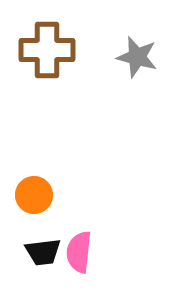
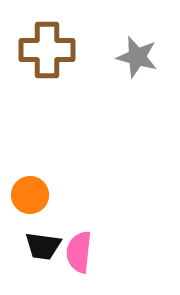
orange circle: moved 4 px left
black trapezoid: moved 6 px up; rotated 15 degrees clockwise
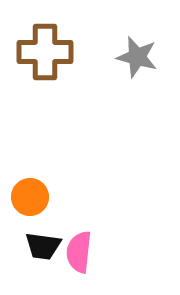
brown cross: moved 2 px left, 2 px down
orange circle: moved 2 px down
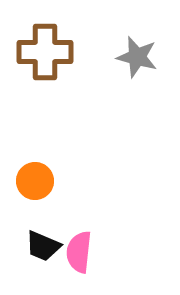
orange circle: moved 5 px right, 16 px up
black trapezoid: rotated 15 degrees clockwise
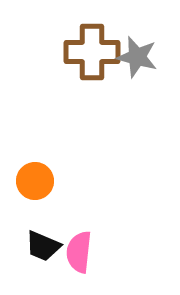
brown cross: moved 47 px right
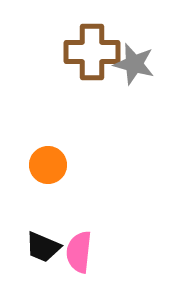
gray star: moved 3 px left, 7 px down
orange circle: moved 13 px right, 16 px up
black trapezoid: moved 1 px down
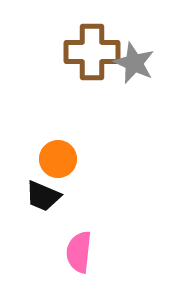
gray star: moved 1 px up; rotated 9 degrees clockwise
orange circle: moved 10 px right, 6 px up
black trapezoid: moved 51 px up
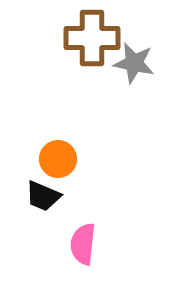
brown cross: moved 14 px up
gray star: rotated 12 degrees counterclockwise
pink semicircle: moved 4 px right, 8 px up
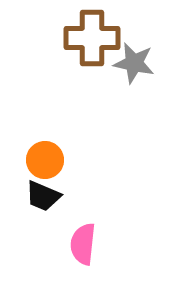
orange circle: moved 13 px left, 1 px down
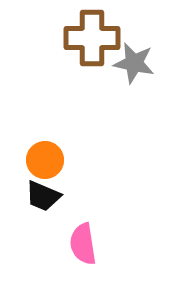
pink semicircle: rotated 15 degrees counterclockwise
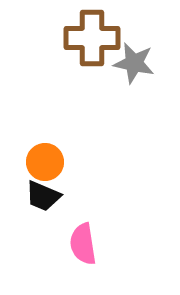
orange circle: moved 2 px down
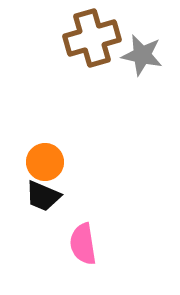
brown cross: rotated 16 degrees counterclockwise
gray star: moved 8 px right, 8 px up
